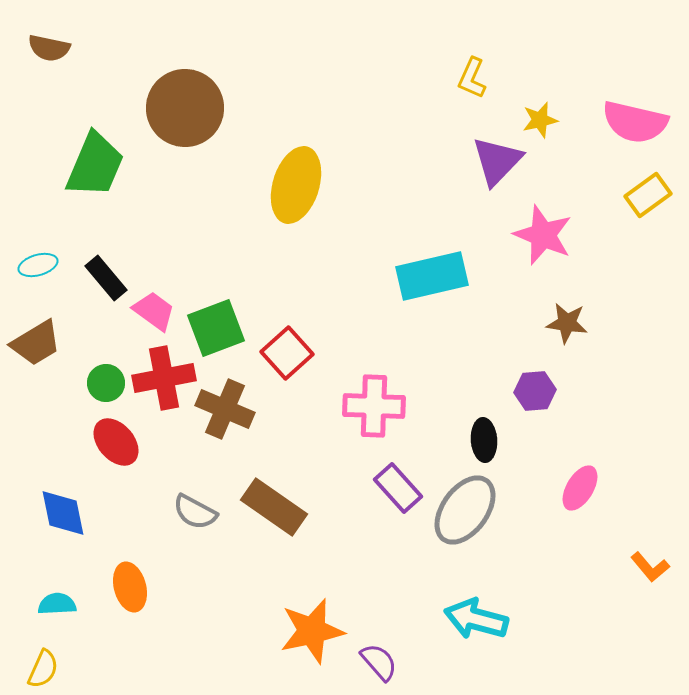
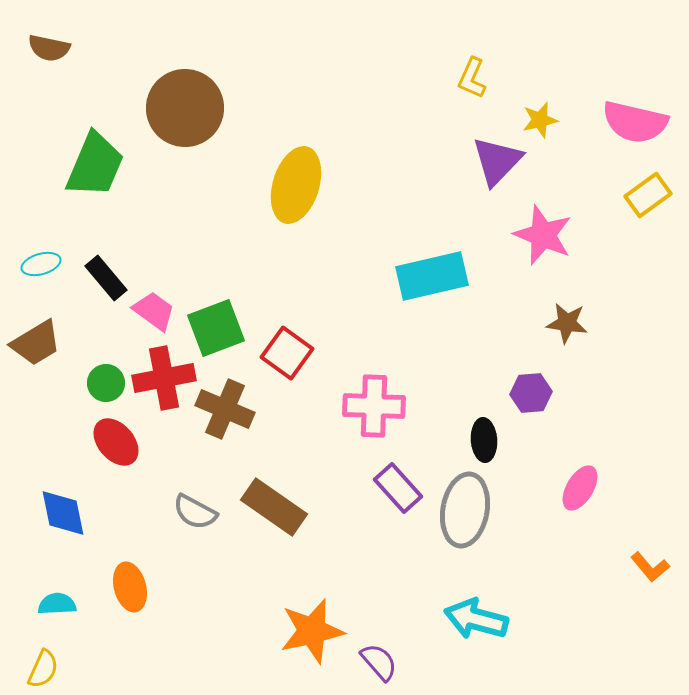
cyan ellipse: moved 3 px right, 1 px up
red square: rotated 12 degrees counterclockwise
purple hexagon: moved 4 px left, 2 px down
gray ellipse: rotated 26 degrees counterclockwise
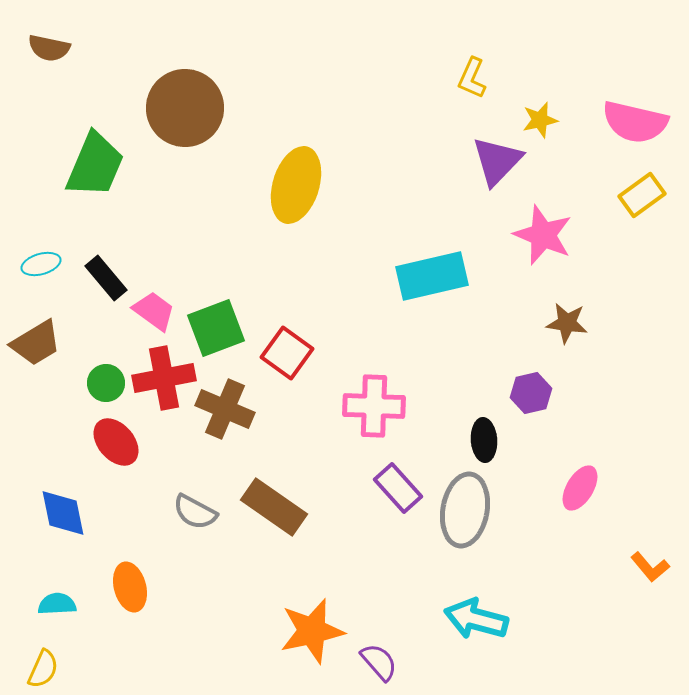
yellow rectangle: moved 6 px left
purple hexagon: rotated 9 degrees counterclockwise
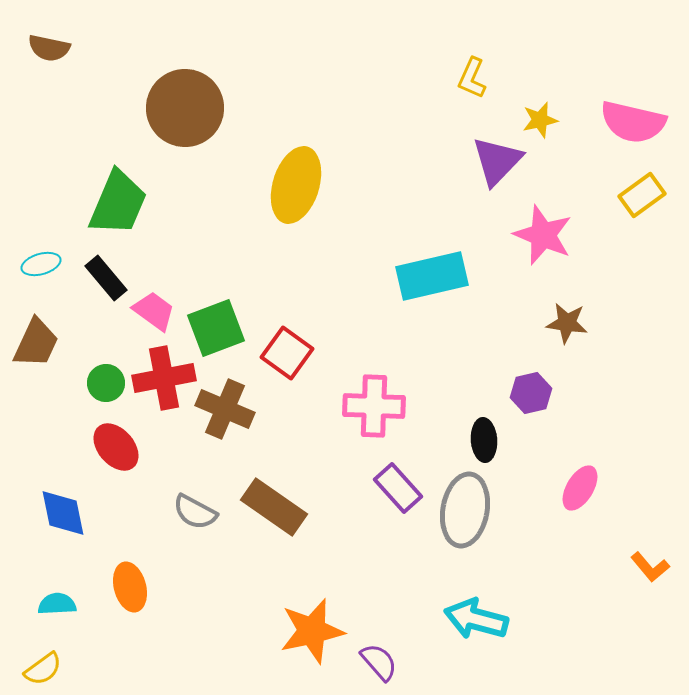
pink semicircle: moved 2 px left
green trapezoid: moved 23 px right, 38 px down
brown trapezoid: rotated 34 degrees counterclockwise
red ellipse: moved 5 px down
yellow semicircle: rotated 30 degrees clockwise
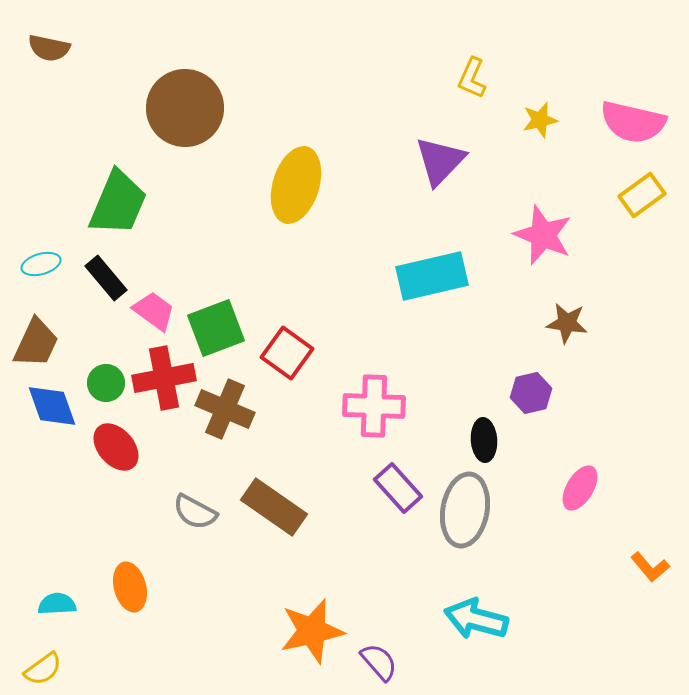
purple triangle: moved 57 px left
blue diamond: moved 11 px left, 107 px up; rotated 8 degrees counterclockwise
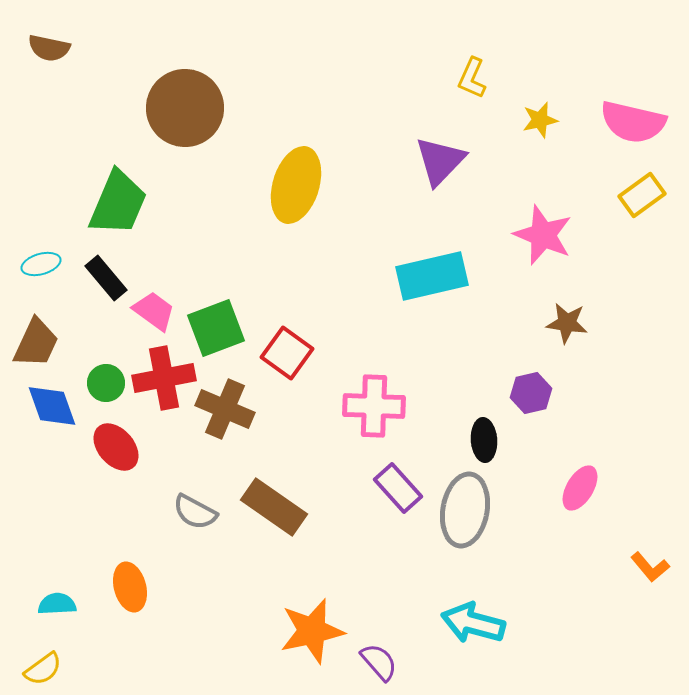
cyan arrow: moved 3 px left, 4 px down
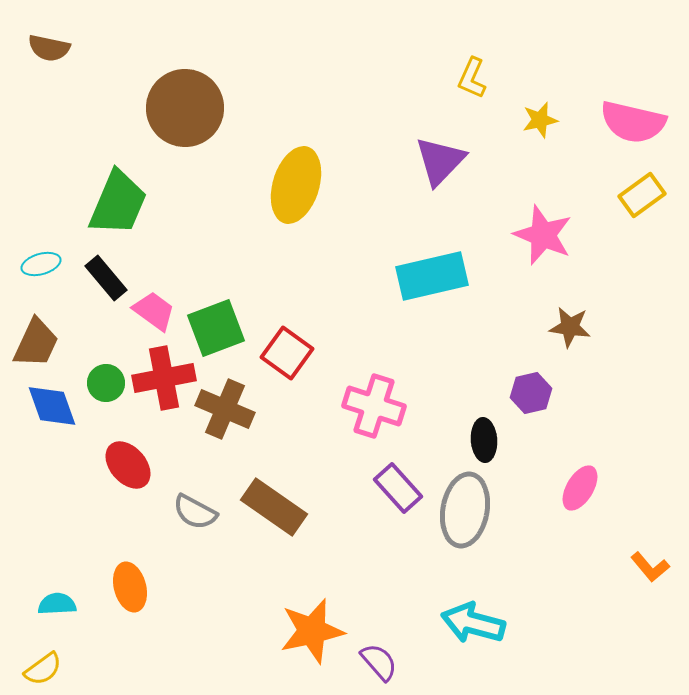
brown star: moved 3 px right, 4 px down
pink cross: rotated 16 degrees clockwise
red ellipse: moved 12 px right, 18 px down
